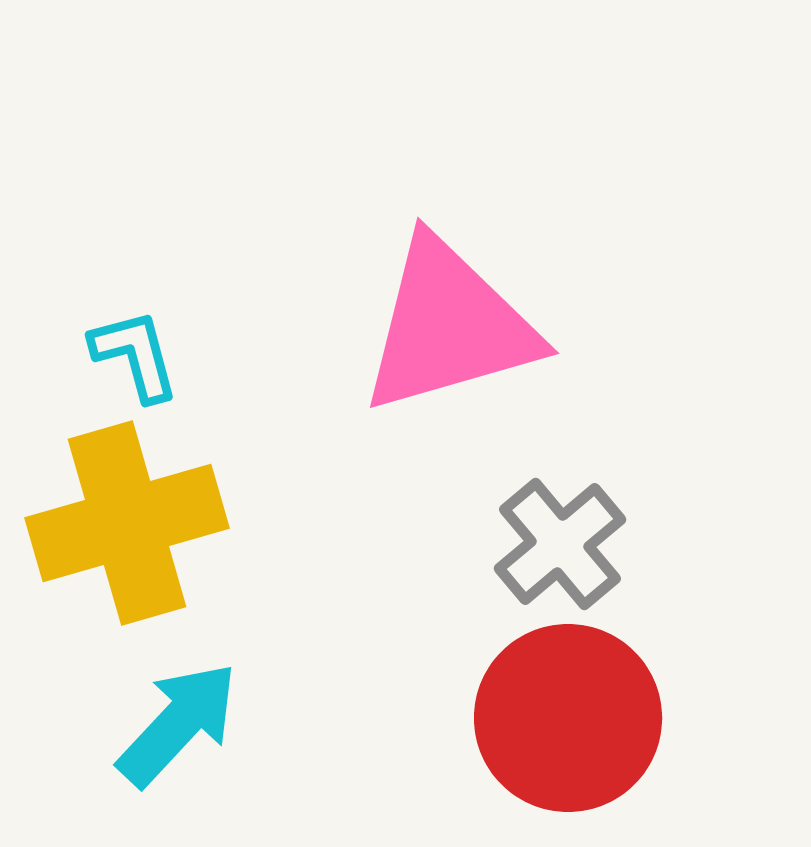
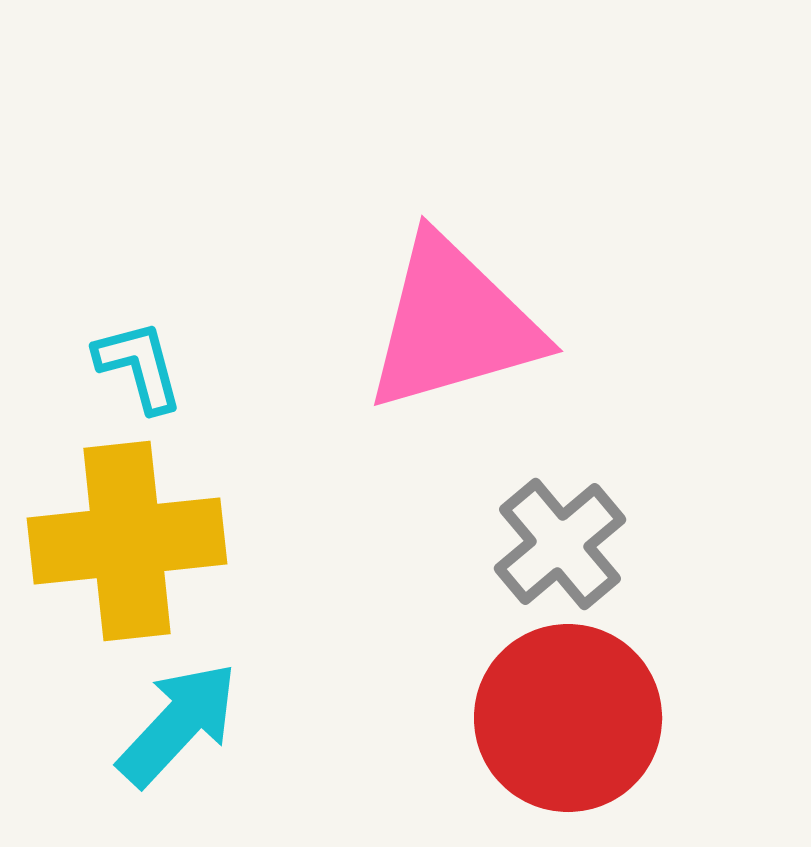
pink triangle: moved 4 px right, 2 px up
cyan L-shape: moved 4 px right, 11 px down
yellow cross: moved 18 px down; rotated 10 degrees clockwise
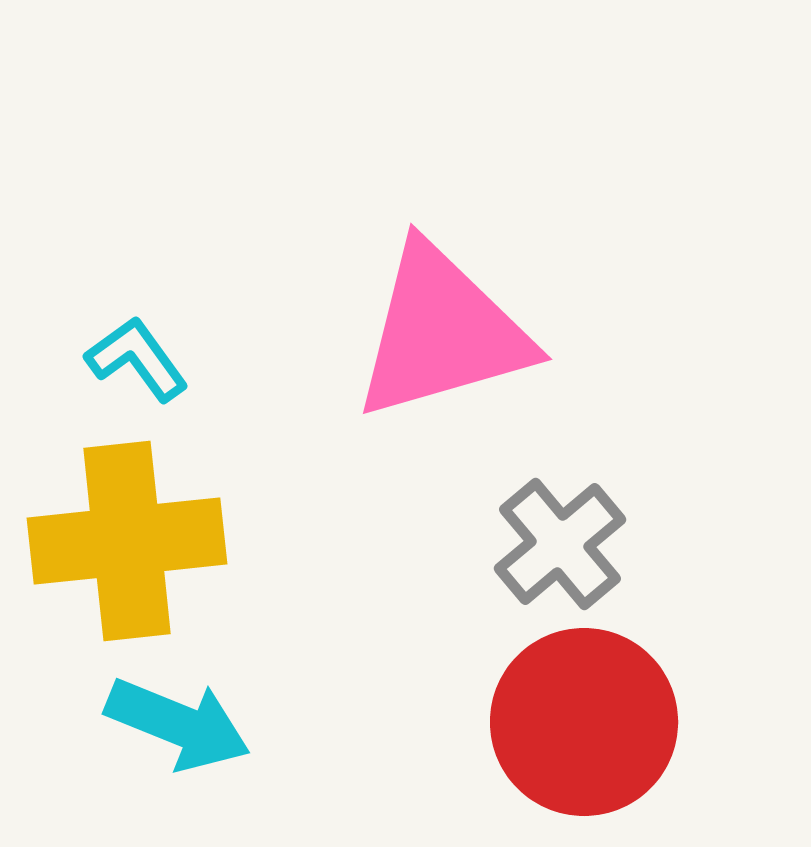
pink triangle: moved 11 px left, 8 px down
cyan L-shape: moved 2 px left, 7 px up; rotated 21 degrees counterclockwise
red circle: moved 16 px right, 4 px down
cyan arrow: rotated 69 degrees clockwise
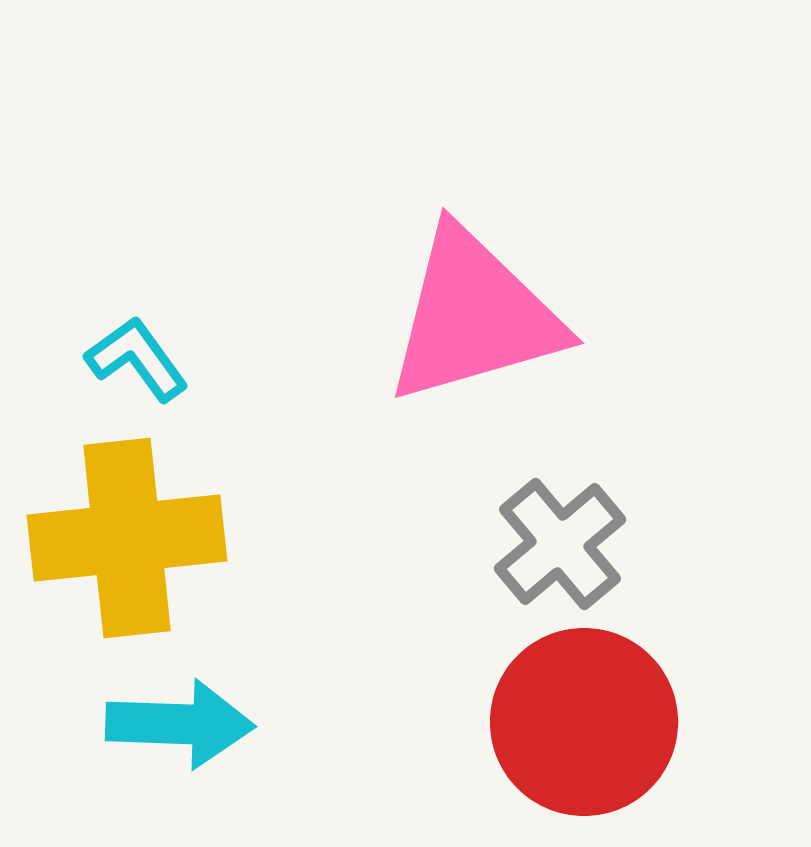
pink triangle: moved 32 px right, 16 px up
yellow cross: moved 3 px up
cyan arrow: moved 2 px right; rotated 20 degrees counterclockwise
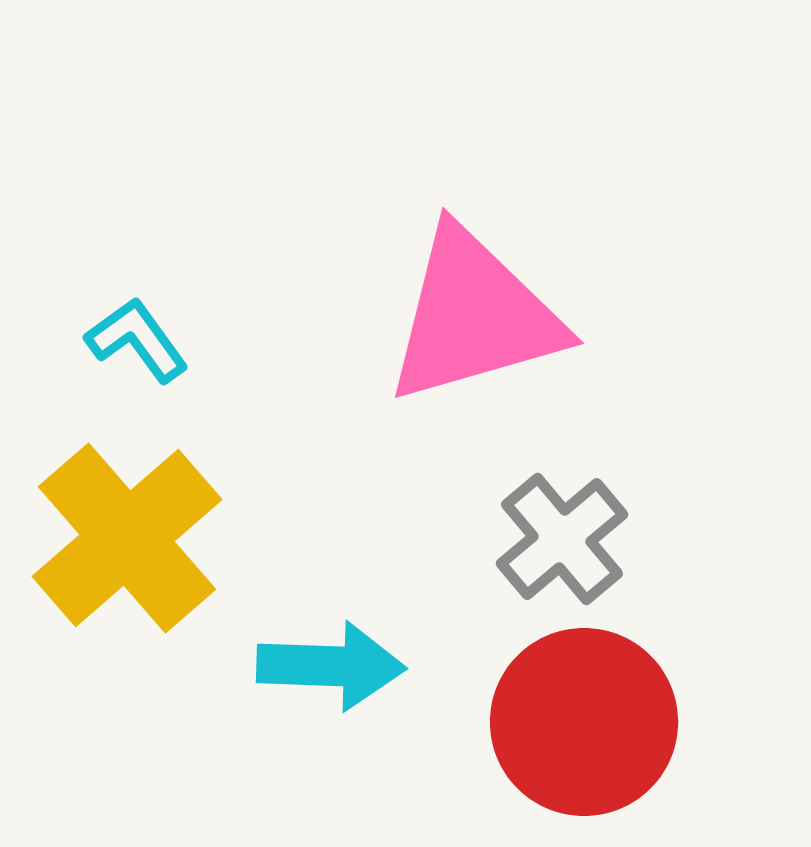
cyan L-shape: moved 19 px up
yellow cross: rotated 35 degrees counterclockwise
gray cross: moved 2 px right, 5 px up
cyan arrow: moved 151 px right, 58 px up
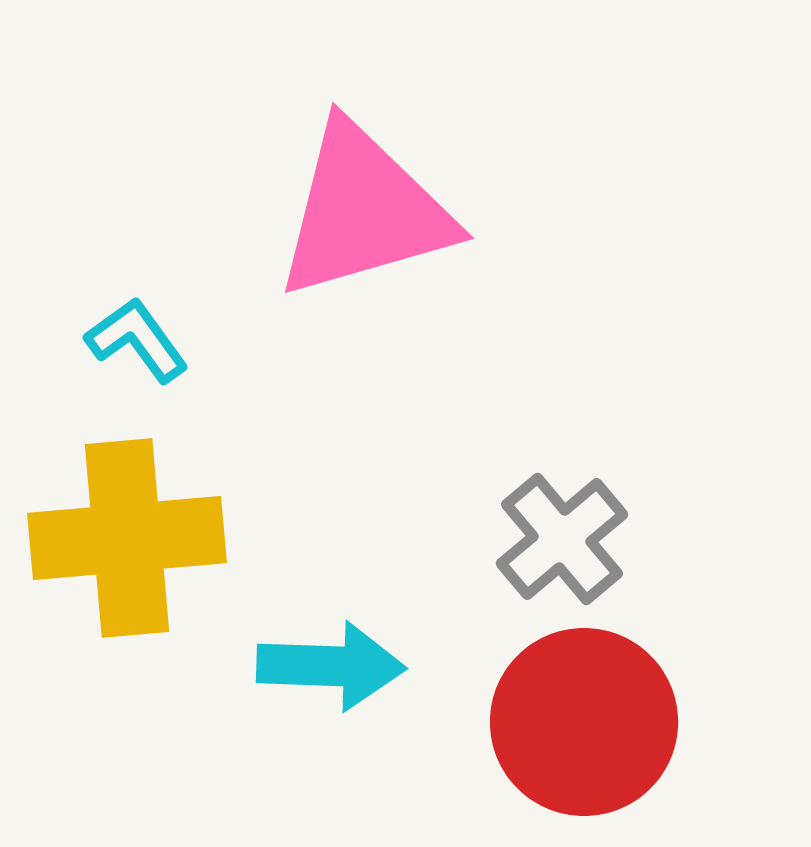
pink triangle: moved 110 px left, 105 px up
yellow cross: rotated 36 degrees clockwise
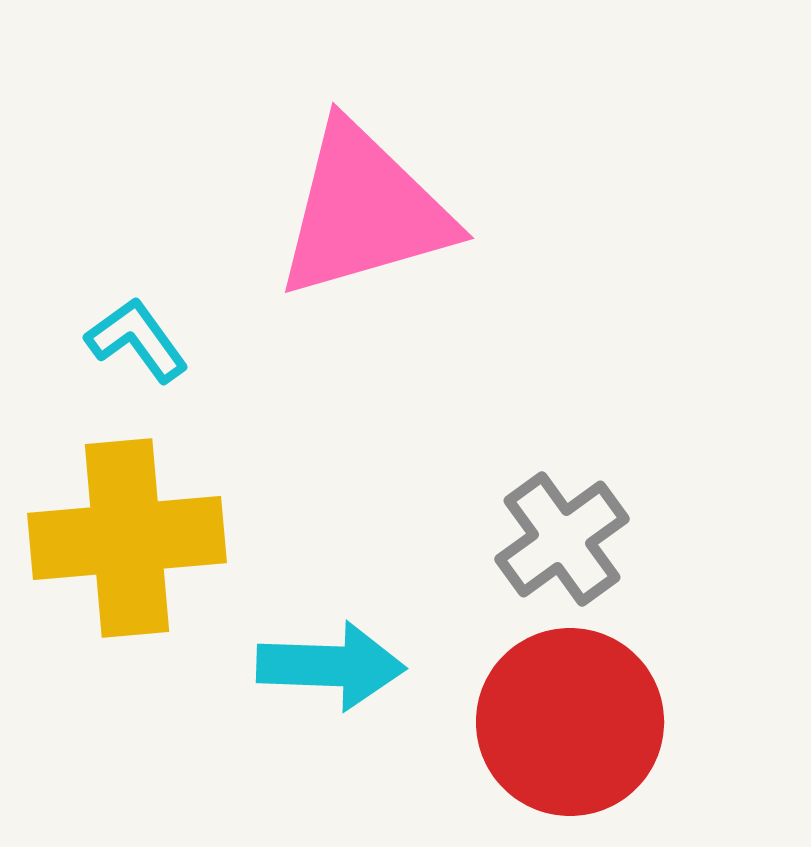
gray cross: rotated 4 degrees clockwise
red circle: moved 14 px left
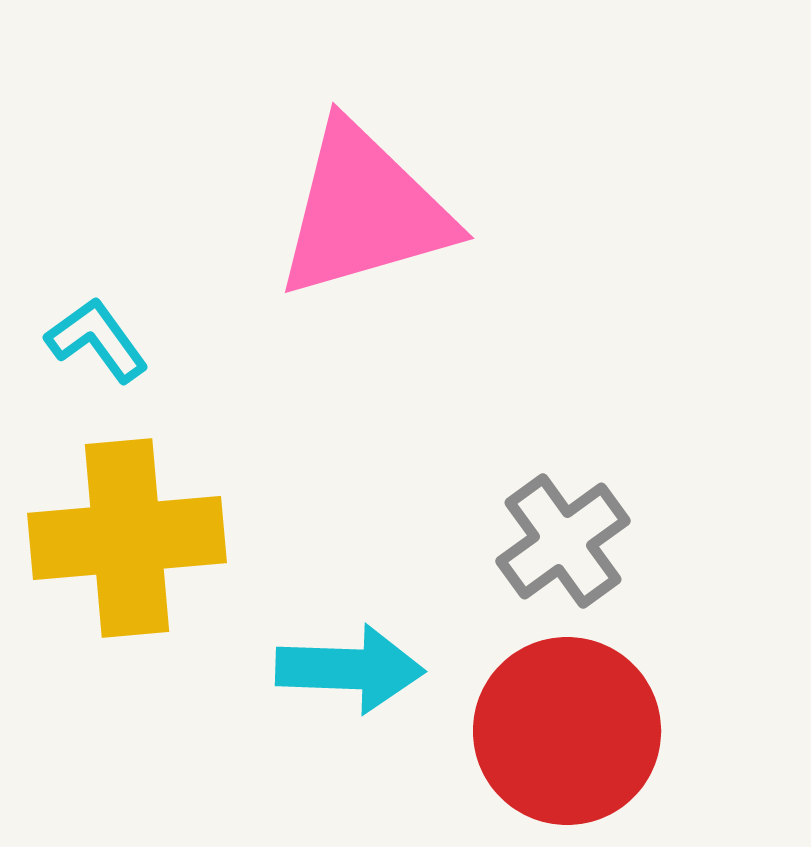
cyan L-shape: moved 40 px left
gray cross: moved 1 px right, 2 px down
cyan arrow: moved 19 px right, 3 px down
red circle: moved 3 px left, 9 px down
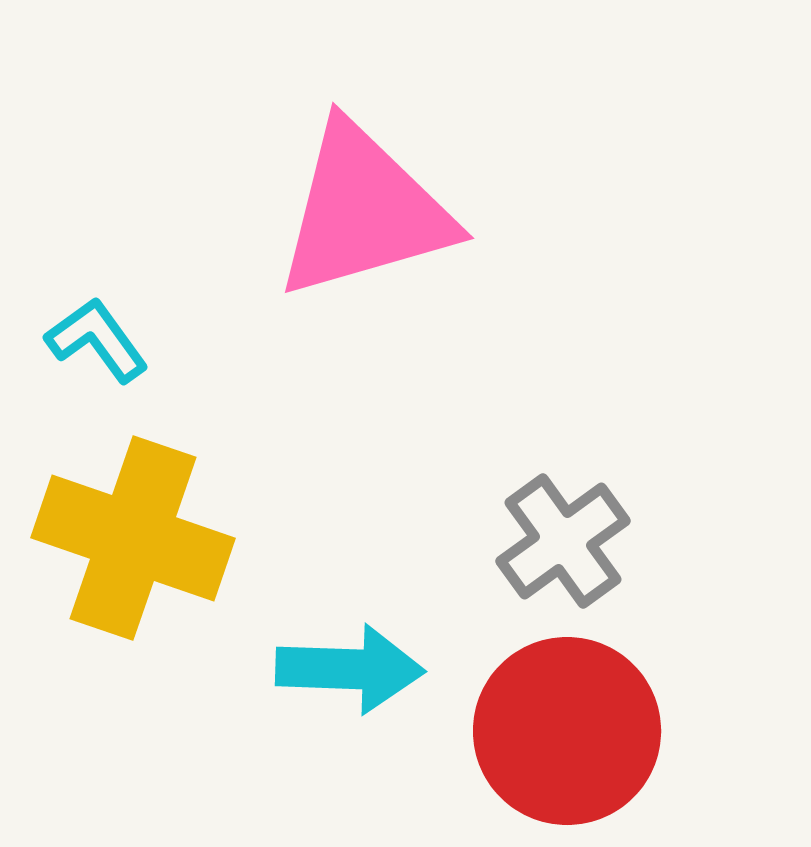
yellow cross: moved 6 px right; rotated 24 degrees clockwise
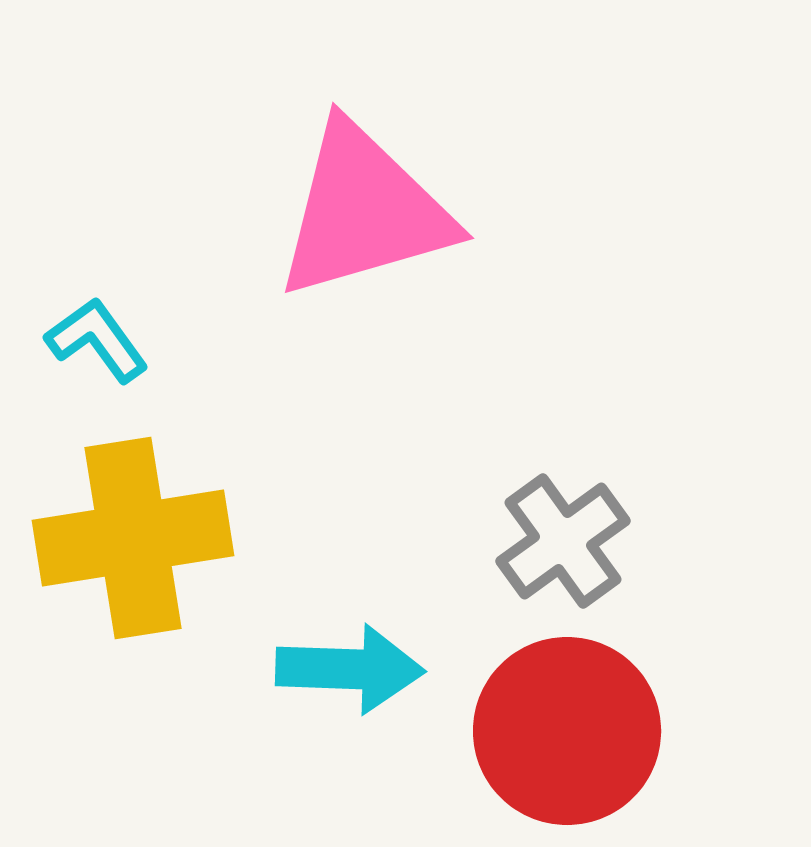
yellow cross: rotated 28 degrees counterclockwise
